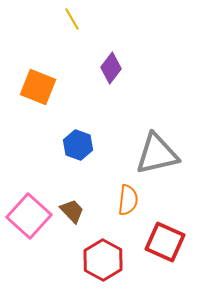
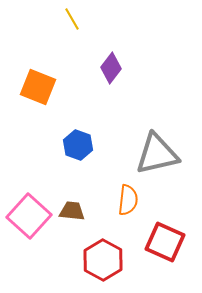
brown trapezoid: rotated 40 degrees counterclockwise
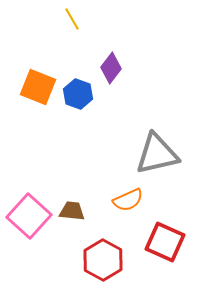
blue hexagon: moved 51 px up
orange semicircle: rotated 60 degrees clockwise
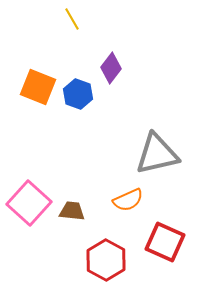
pink square: moved 13 px up
red hexagon: moved 3 px right
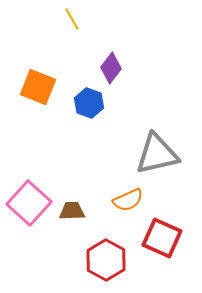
blue hexagon: moved 11 px right, 9 px down
brown trapezoid: rotated 8 degrees counterclockwise
red square: moved 3 px left, 4 px up
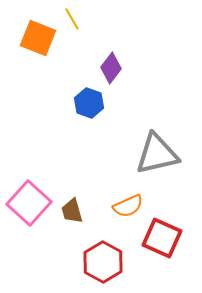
orange square: moved 49 px up
orange semicircle: moved 6 px down
brown trapezoid: rotated 104 degrees counterclockwise
red hexagon: moved 3 px left, 2 px down
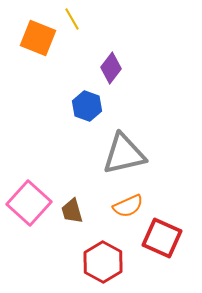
blue hexagon: moved 2 px left, 3 px down
gray triangle: moved 33 px left
